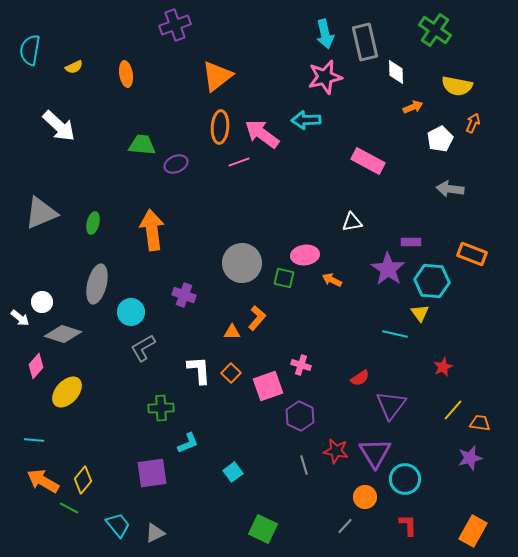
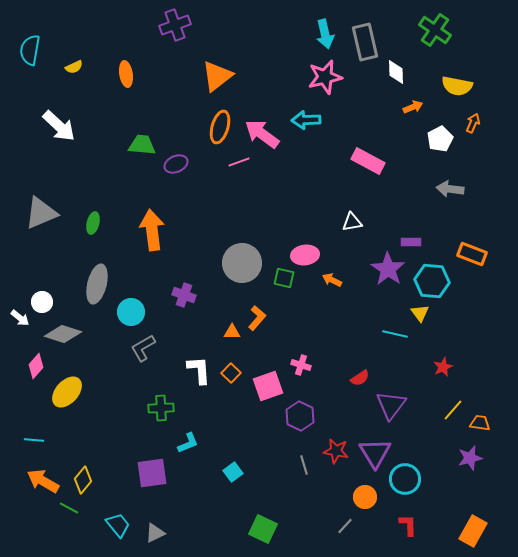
orange ellipse at (220, 127): rotated 12 degrees clockwise
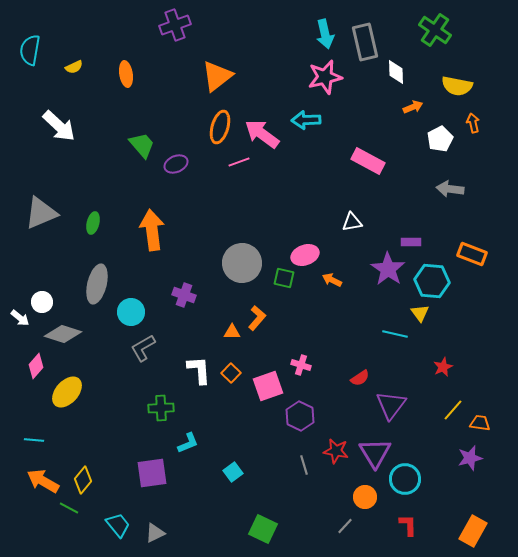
orange arrow at (473, 123): rotated 36 degrees counterclockwise
green trapezoid at (142, 145): rotated 44 degrees clockwise
pink ellipse at (305, 255): rotated 12 degrees counterclockwise
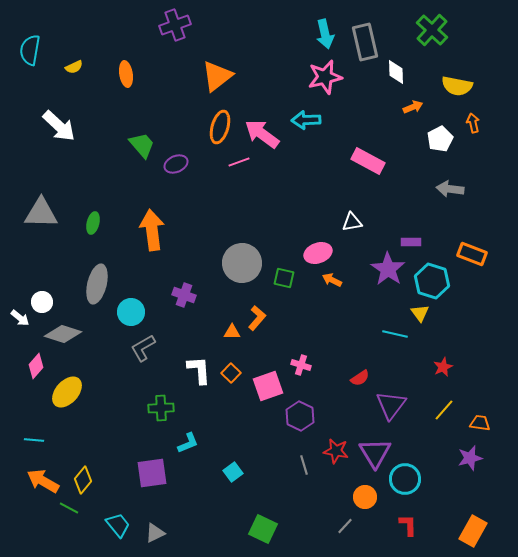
green cross at (435, 30): moved 3 px left; rotated 8 degrees clockwise
gray triangle at (41, 213): rotated 24 degrees clockwise
pink ellipse at (305, 255): moved 13 px right, 2 px up
cyan hexagon at (432, 281): rotated 12 degrees clockwise
yellow line at (453, 410): moved 9 px left
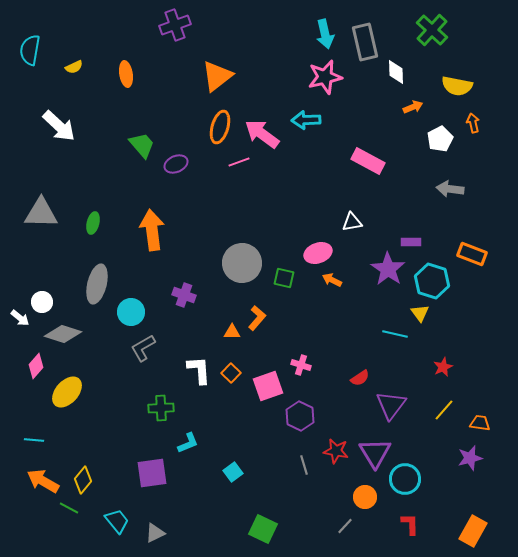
cyan trapezoid at (118, 525): moved 1 px left, 4 px up
red L-shape at (408, 525): moved 2 px right, 1 px up
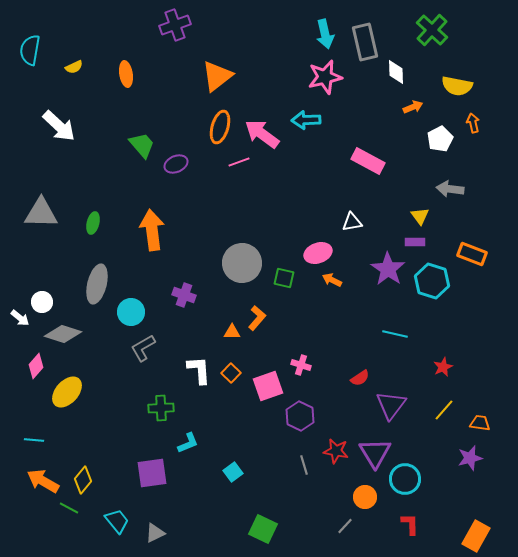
purple rectangle at (411, 242): moved 4 px right
yellow triangle at (420, 313): moved 97 px up
orange rectangle at (473, 531): moved 3 px right, 5 px down
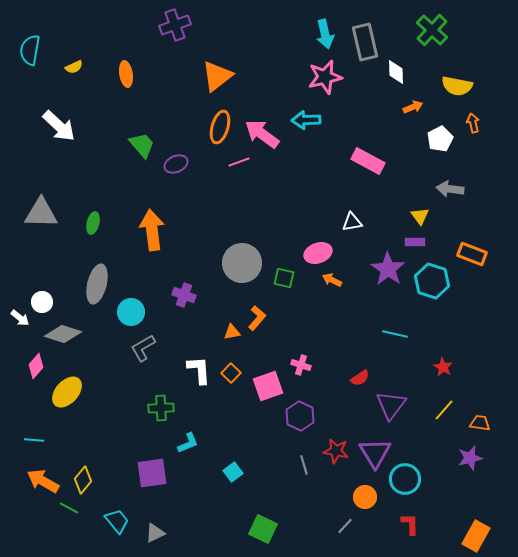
orange triangle at (232, 332): rotated 12 degrees counterclockwise
red star at (443, 367): rotated 18 degrees counterclockwise
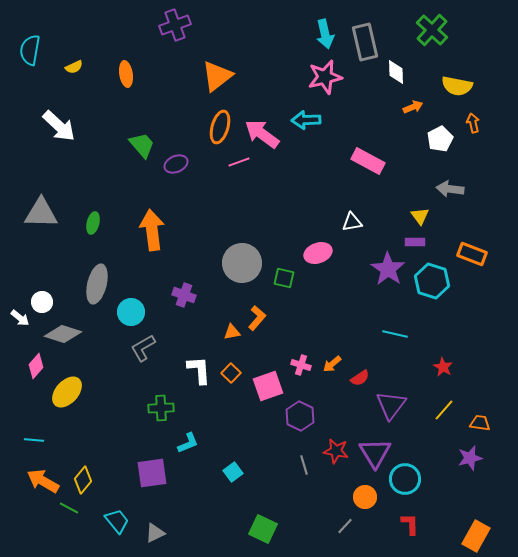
orange arrow at (332, 280): moved 84 px down; rotated 66 degrees counterclockwise
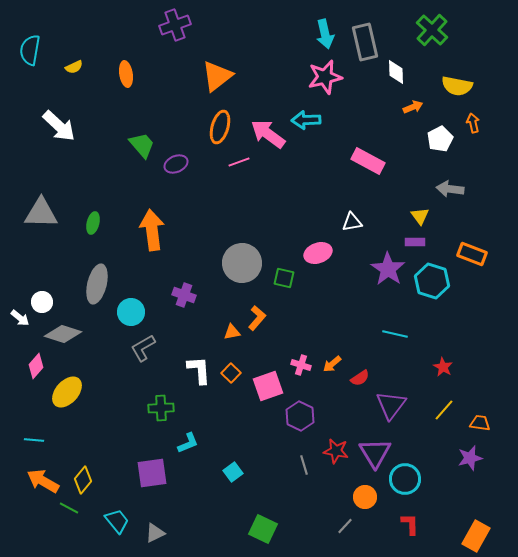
pink arrow at (262, 134): moved 6 px right
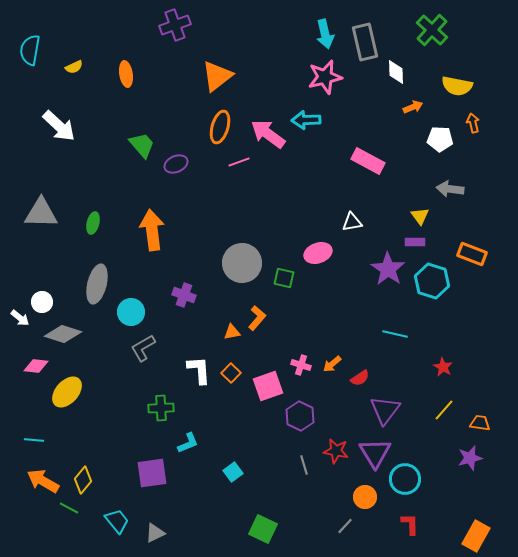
white pentagon at (440, 139): rotated 30 degrees clockwise
pink diamond at (36, 366): rotated 55 degrees clockwise
purple triangle at (391, 405): moved 6 px left, 5 px down
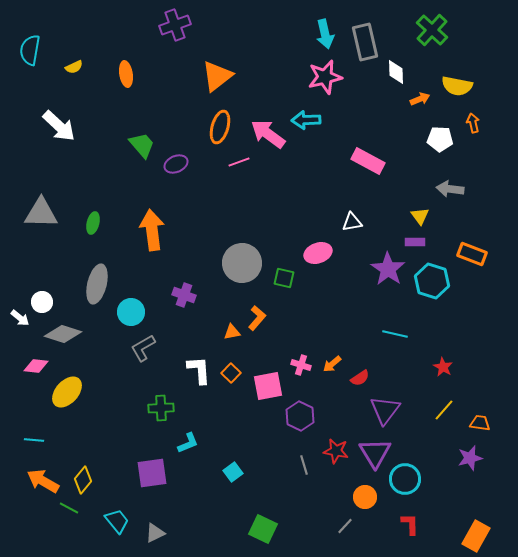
orange arrow at (413, 107): moved 7 px right, 8 px up
pink square at (268, 386): rotated 8 degrees clockwise
